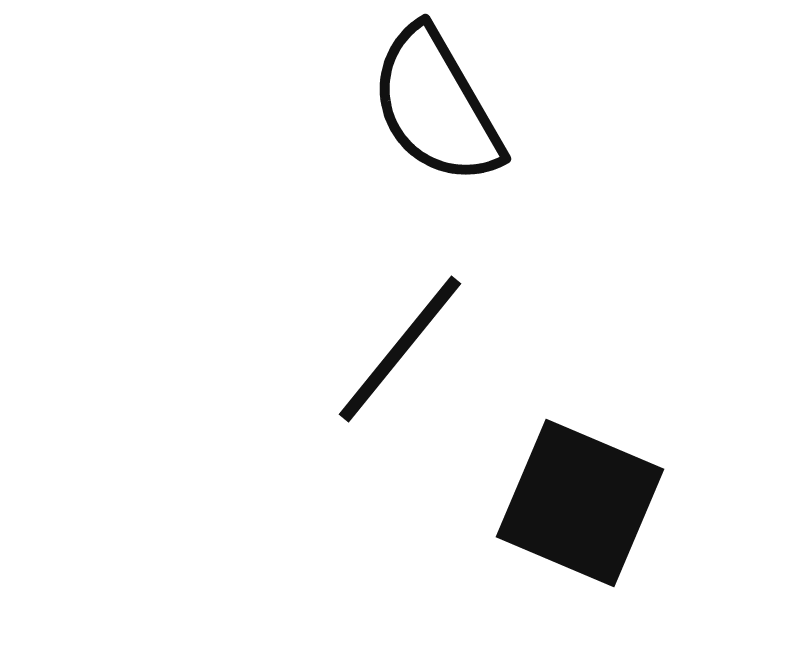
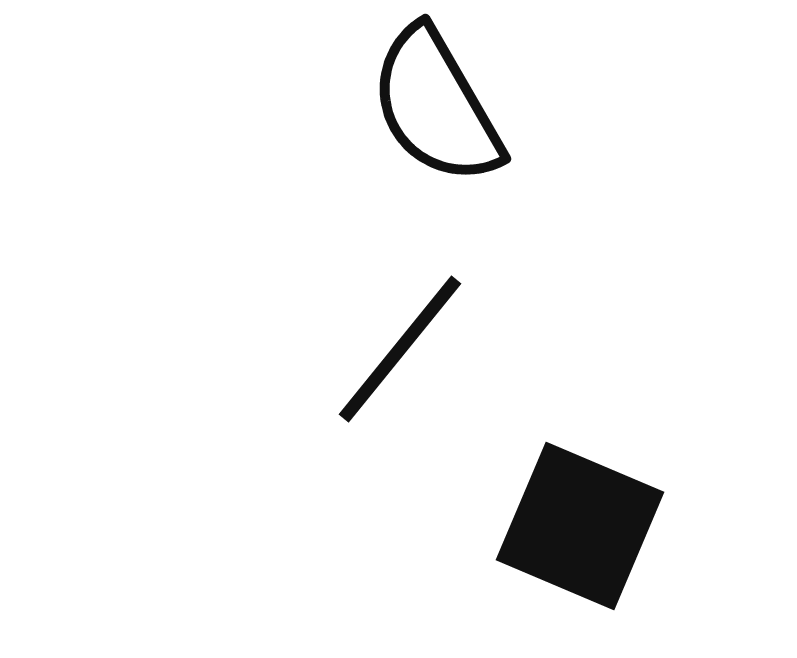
black square: moved 23 px down
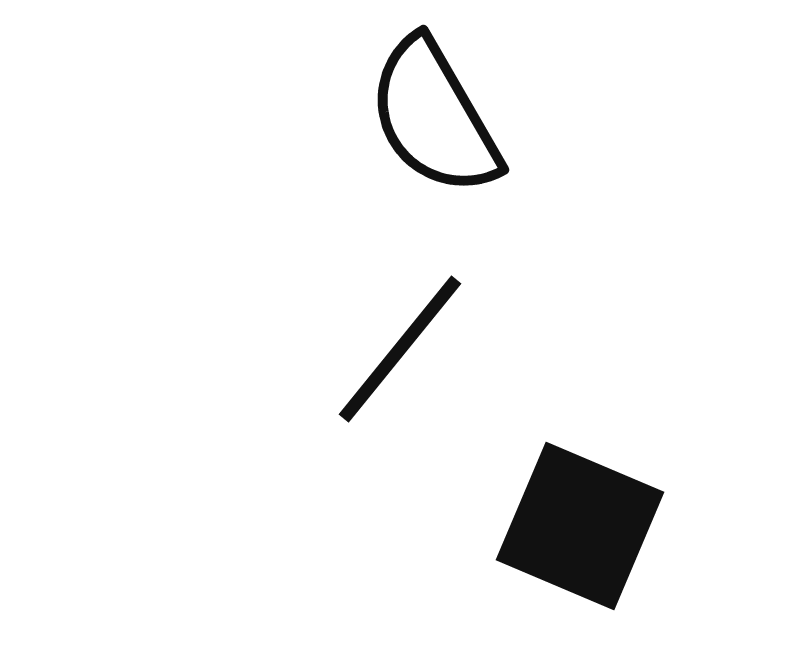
black semicircle: moved 2 px left, 11 px down
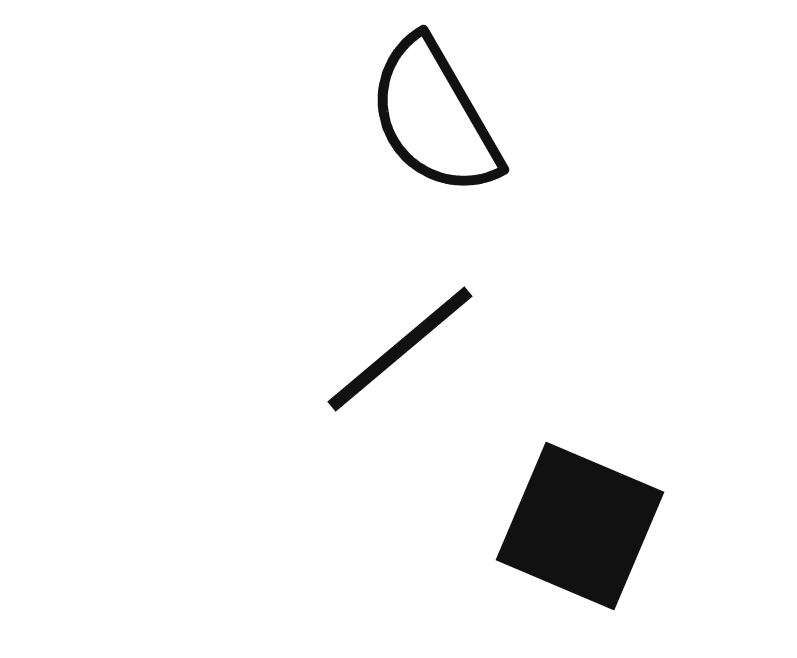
black line: rotated 11 degrees clockwise
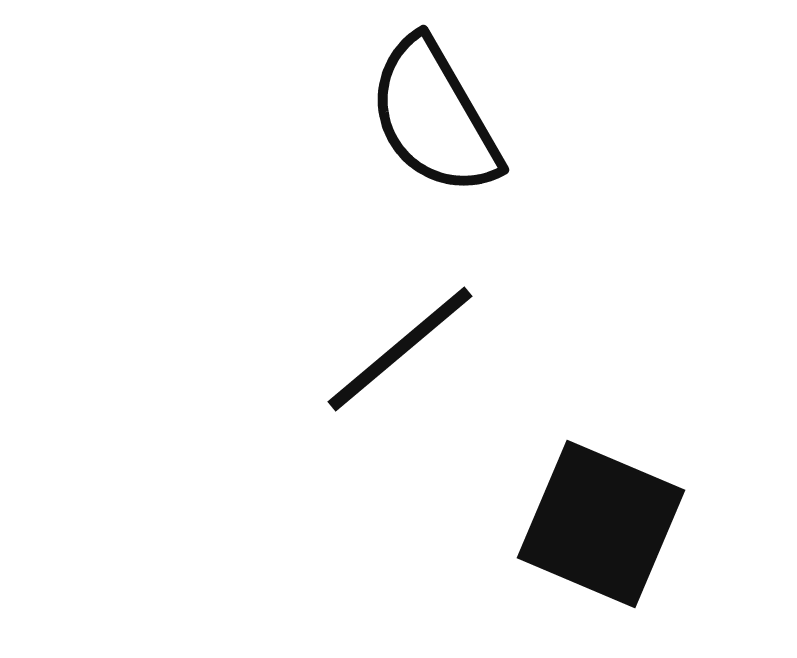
black square: moved 21 px right, 2 px up
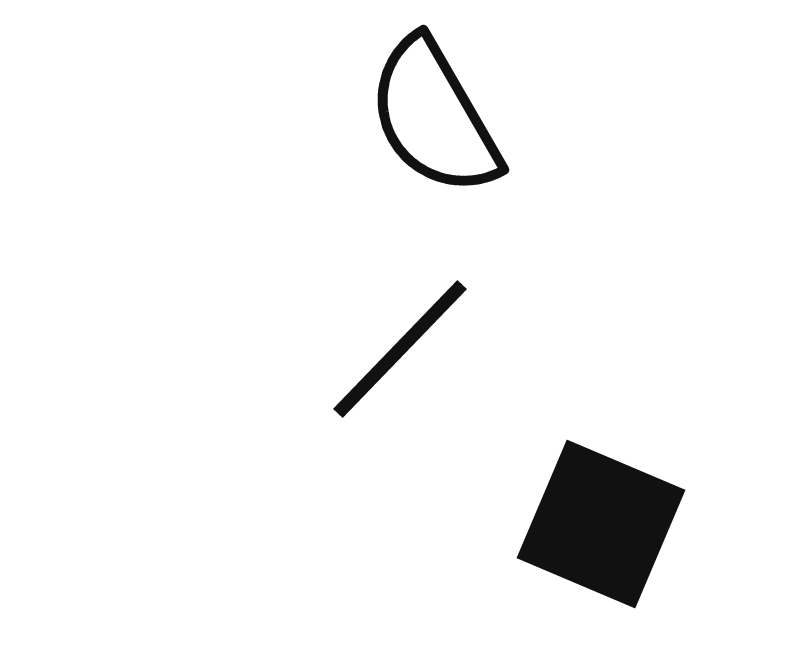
black line: rotated 6 degrees counterclockwise
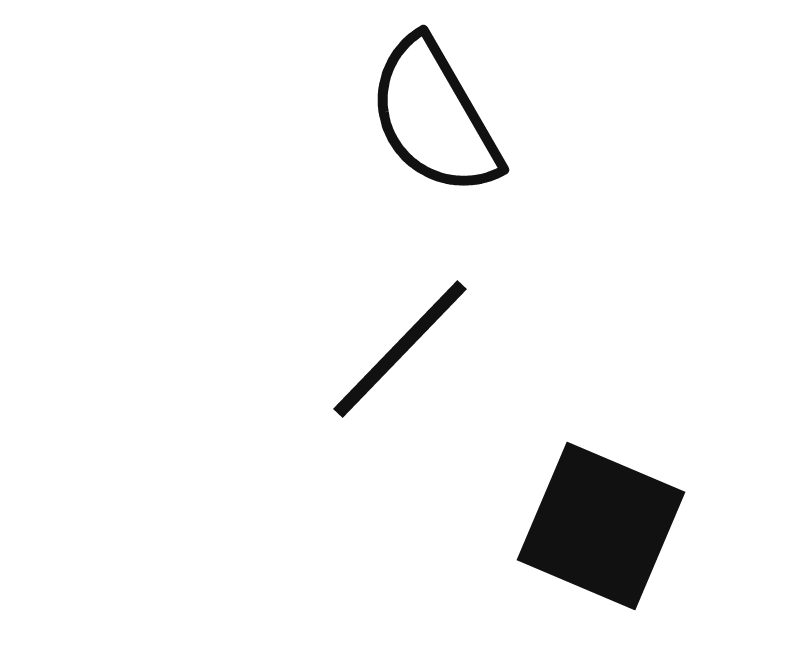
black square: moved 2 px down
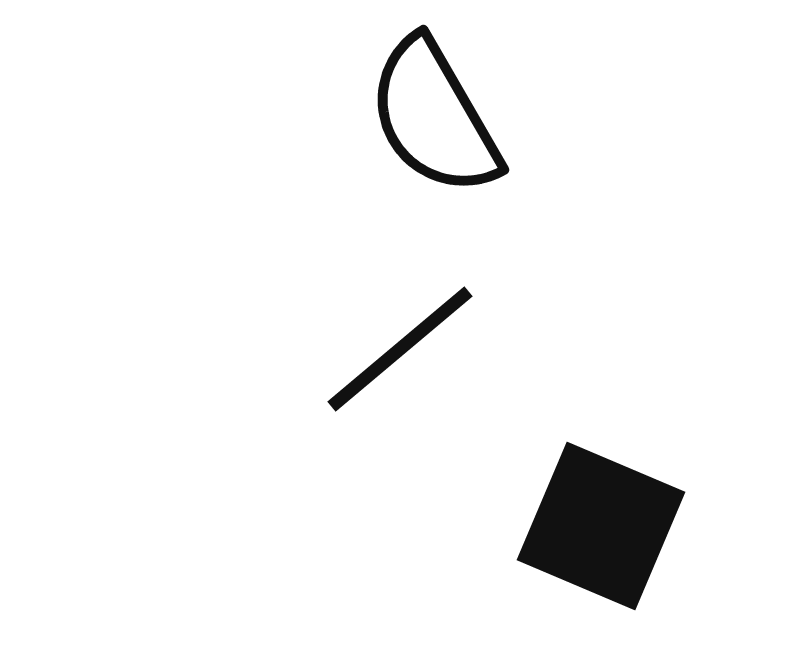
black line: rotated 6 degrees clockwise
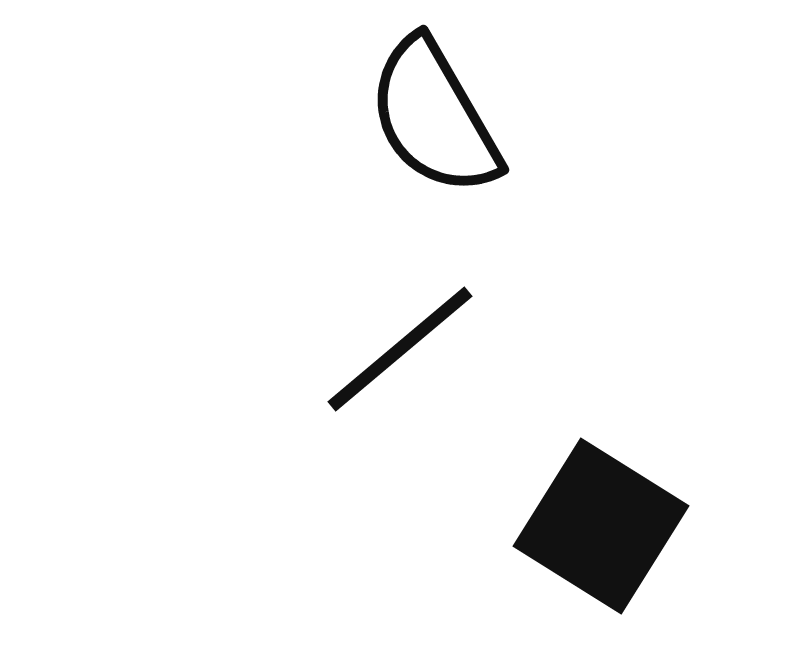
black square: rotated 9 degrees clockwise
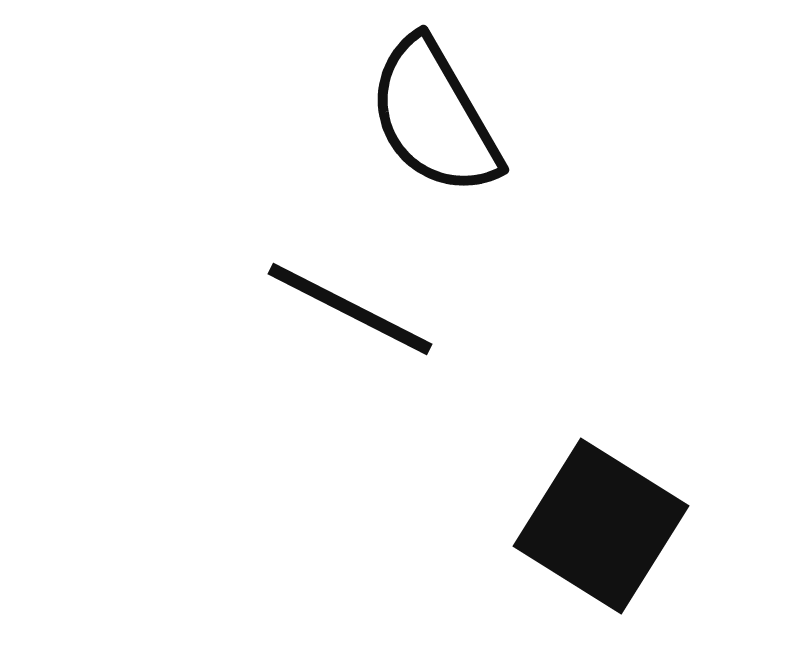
black line: moved 50 px left, 40 px up; rotated 67 degrees clockwise
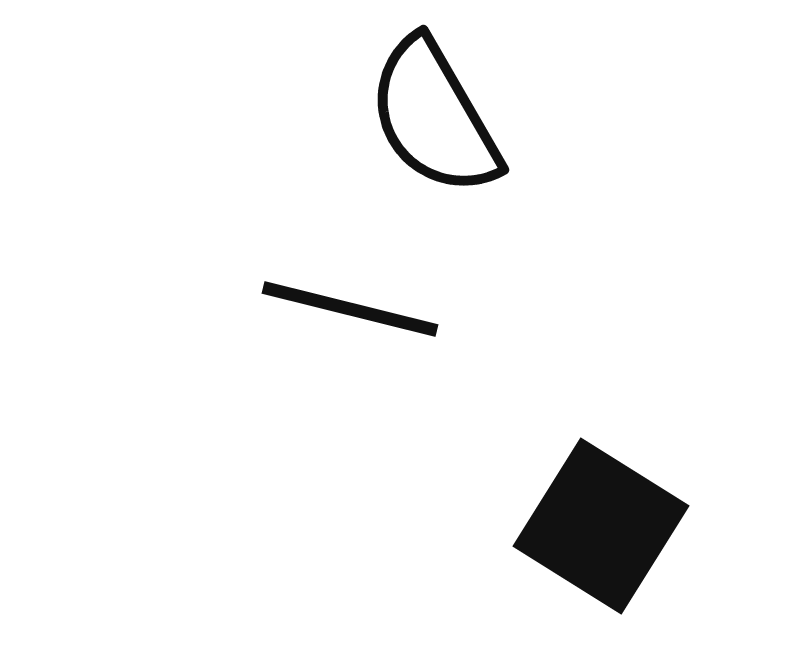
black line: rotated 13 degrees counterclockwise
